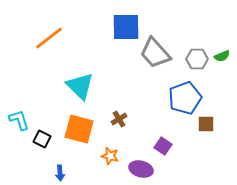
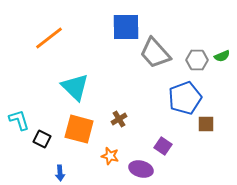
gray hexagon: moved 1 px down
cyan triangle: moved 5 px left, 1 px down
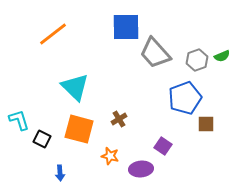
orange line: moved 4 px right, 4 px up
gray hexagon: rotated 20 degrees counterclockwise
purple ellipse: rotated 20 degrees counterclockwise
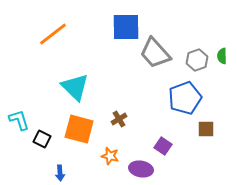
green semicircle: rotated 112 degrees clockwise
brown square: moved 5 px down
purple ellipse: rotated 15 degrees clockwise
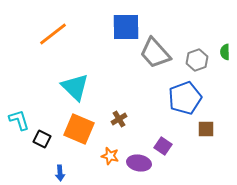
green semicircle: moved 3 px right, 4 px up
orange square: rotated 8 degrees clockwise
purple ellipse: moved 2 px left, 6 px up
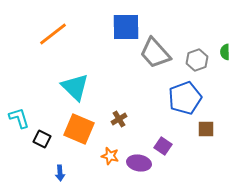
cyan L-shape: moved 2 px up
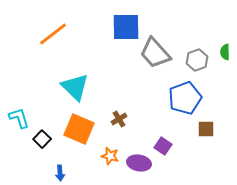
black square: rotated 18 degrees clockwise
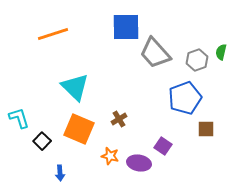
orange line: rotated 20 degrees clockwise
green semicircle: moved 4 px left; rotated 14 degrees clockwise
black square: moved 2 px down
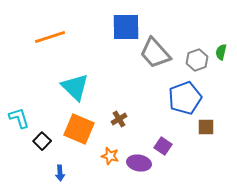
orange line: moved 3 px left, 3 px down
brown square: moved 2 px up
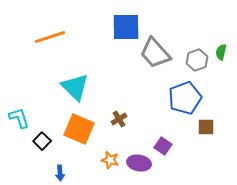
orange star: moved 4 px down
